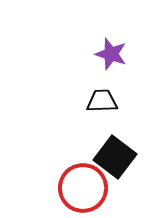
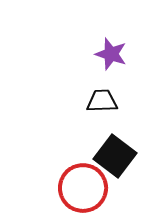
black square: moved 1 px up
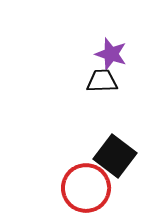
black trapezoid: moved 20 px up
red circle: moved 3 px right
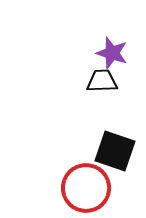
purple star: moved 1 px right, 1 px up
black square: moved 5 px up; rotated 18 degrees counterclockwise
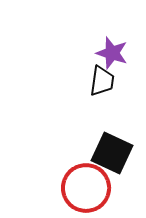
black trapezoid: rotated 100 degrees clockwise
black square: moved 3 px left, 2 px down; rotated 6 degrees clockwise
